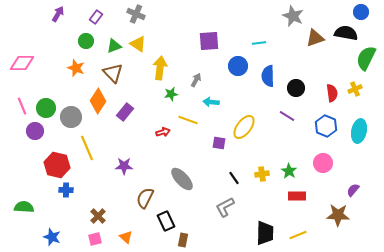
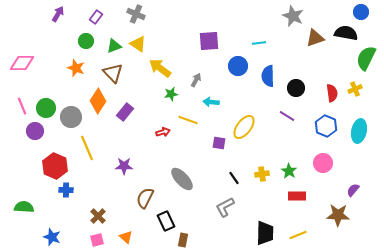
yellow arrow at (160, 68): rotated 60 degrees counterclockwise
red hexagon at (57, 165): moved 2 px left, 1 px down; rotated 10 degrees clockwise
pink square at (95, 239): moved 2 px right, 1 px down
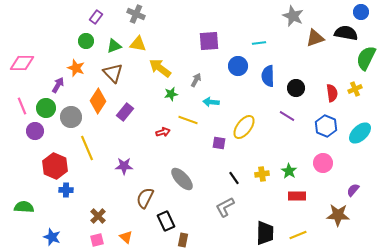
purple arrow at (58, 14): moved 71 px down
yellow triangle at (138, 44): rotated 24 degrees counterclockwise
cyan ellipse at (359, 131): moved 1 px right, 2 px down; rotated 35 degrees clockwise
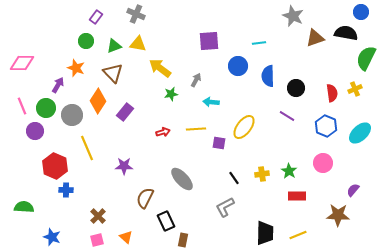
gray circle at (71, 117): moved 1 px right, 2 px up
yellow line at (188, 120): moved 8 px right, 9 px down; rotated 24 degrees counterclockwise
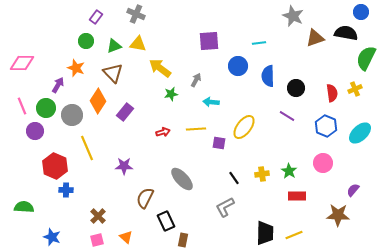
yellow line at (298, 235): moved 4 px left
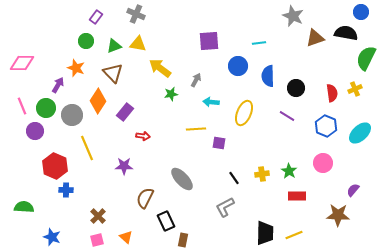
yellow ellipse at (244, 127): moved 14 px up; rotated 15 degrees counterclockwise
red arrow at (163, 132): moved 20 px left, 4 px down; rotated 24 degrees clockwise
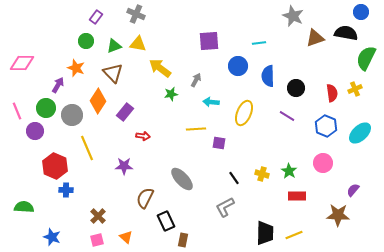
pink line at (22, 106): moved 5 px left, 5 px down
yellow cross at (262, 174): rotated 24 degrees clockwise
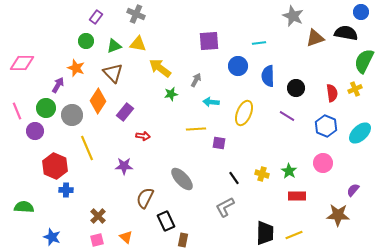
green semicircle at (366, 58): moved 2 px left, 3 px down
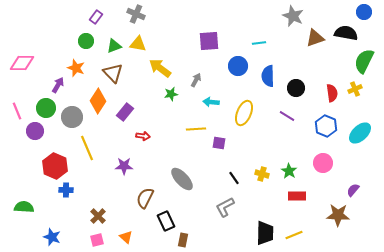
blue circle at (361, 12): moved 3 px right
gray circle at (72, 115): moved 2 px down
